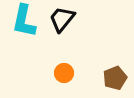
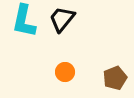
orange circle: moved 1 px right, 1 px up
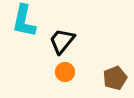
black trapezoid: moved 22 px down
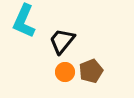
cyan L-shape: rotated 12 degrees clockwise
brown pentagon: moved 24 px left, 7 px up
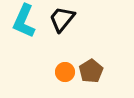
black trapezoid: moved 22 px up
brown pentagon: rotated 10 degrees counterclockwise
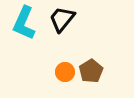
cyan L-shape: moved 2 px down
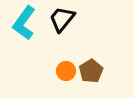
cyan L-shape: rotated 12 degrees clockwise
orange circle: moved 1 px right, 1 px up
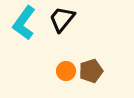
brown pentagon: rotated 15 degrees clockwise
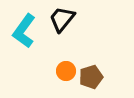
cyan L-shape: moved 8 px down
brown pentagon: moved 6 px down
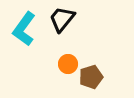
cyan L-shape: moved 2 px up
orange circle: moved 2 px right, 7 px up
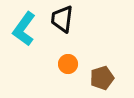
black trapezoid: rotated 32 degrees counterclockwise
brown pentagon: moved 11 px right, 1 px down
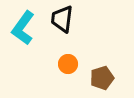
cyan L-shape: moved 1 px left, 1 px up
